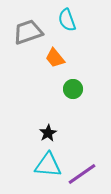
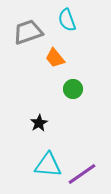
black star: moved 9 px left, 10 px up
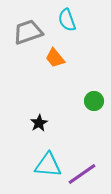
green circle: moved 21 px right, 12 px down
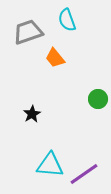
green circle: moved 4 px right, 2 px up
black star: moved 7 px left, 9 px up
cyan triangle: moved 2 px right
purple line: moved 2 px right
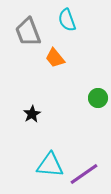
gray trapezoid: rotated 92 degrees counterclockwise
green circle: moved 1 px up
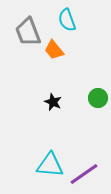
orange trapezoid: moved 1 px left, 8 px up
black star: moved 21 px right, 12 px up; rotated 18 degrees counterclockwise
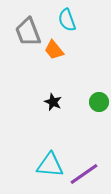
green circle: moved 1 px right, 4 px down
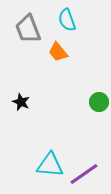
gray trapezoid: moved 3 px up
orange trapezoid: moved 4 px right, 2 px down
black star: moved 32 px left
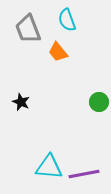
cyan triangle: moved 1 px left, 2 px down
purple line: rotated 24 degrees clockwise
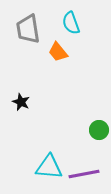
cyan semicircle: moved 4 px right, 3 px down
gray trapezoid: rotated 12 degrees clockwise
green circle: moved 28 px down
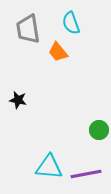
black star: moved 3 px left, 2 px up; rotated 12 degrees counterclockwise
purple line: moved 2 px right
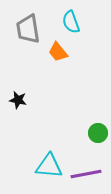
cyan semicircle: moved 1 px up
green circle: moved 1 px left, 3 px down
cyan triangle: moved 1 px up
